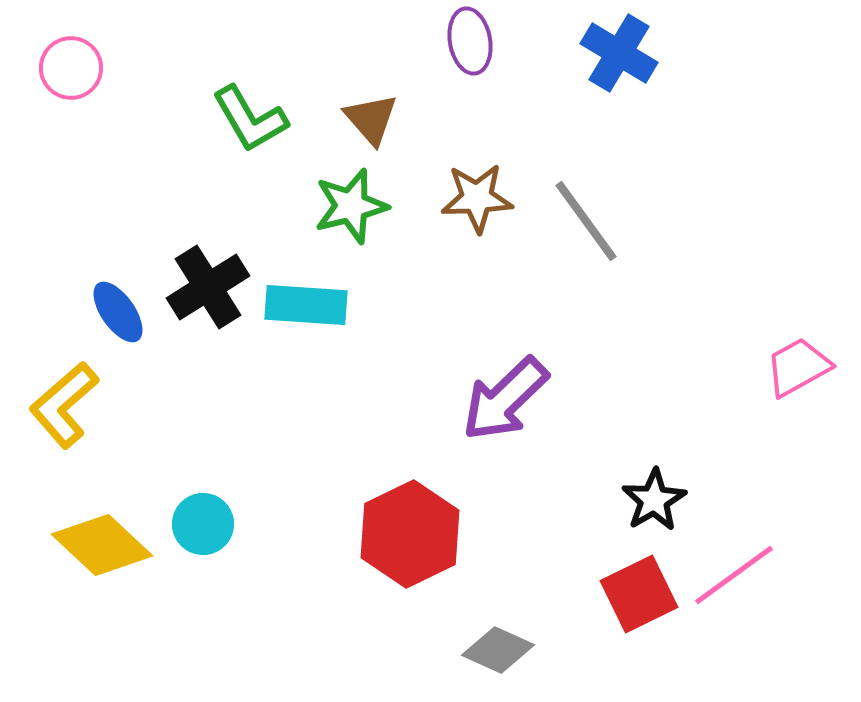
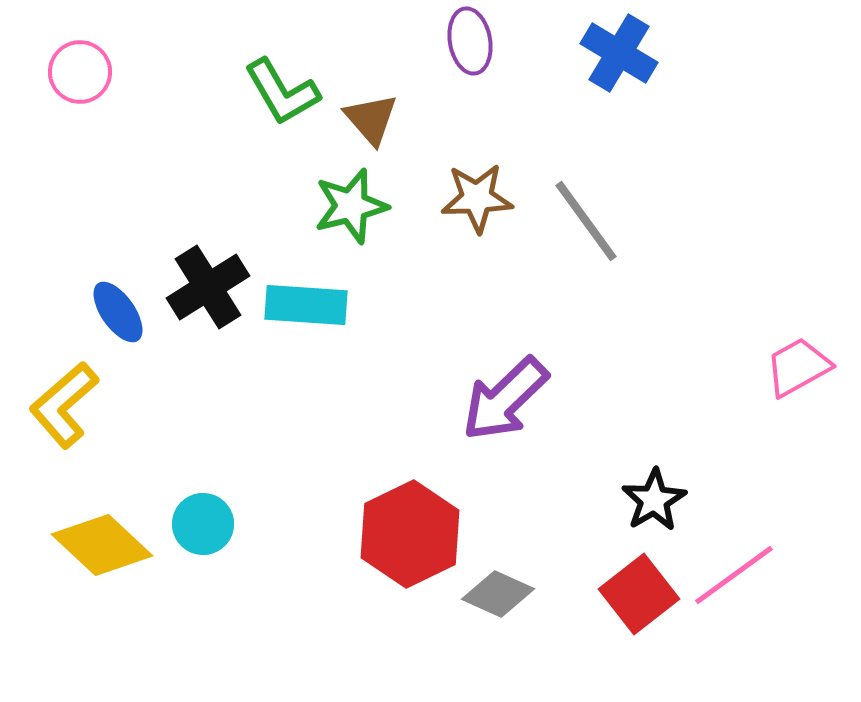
pink circle: moved 9 px right, 4 px down
green L-shape: moved 32 px right, 27 px up
red square: rotated 12 degrees counterclockwise
gray diamond: moved 56 px up
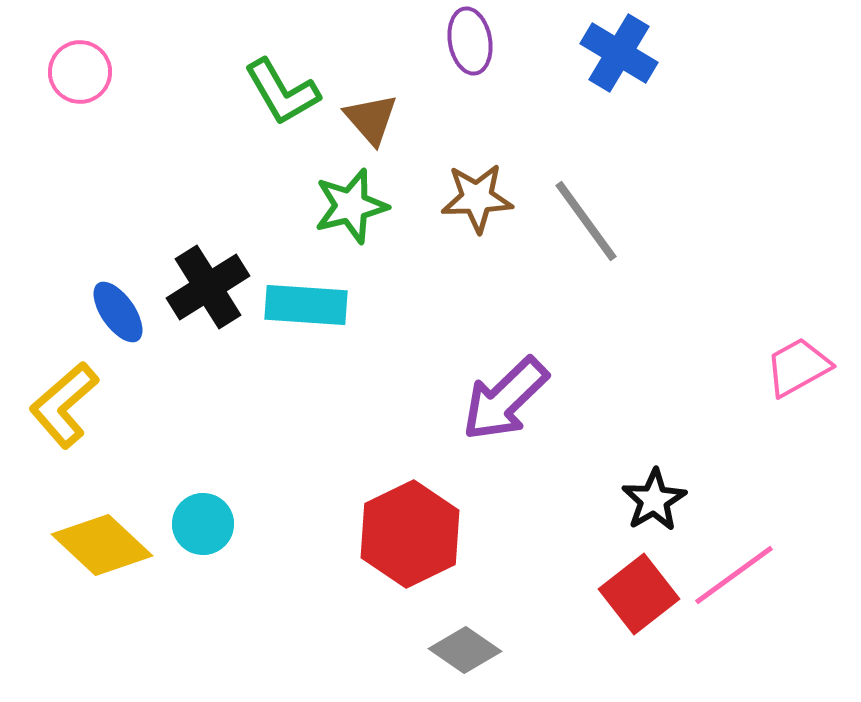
gray diamond: moved 33 px left, 56 px down; rotated 10 degrees clockwise
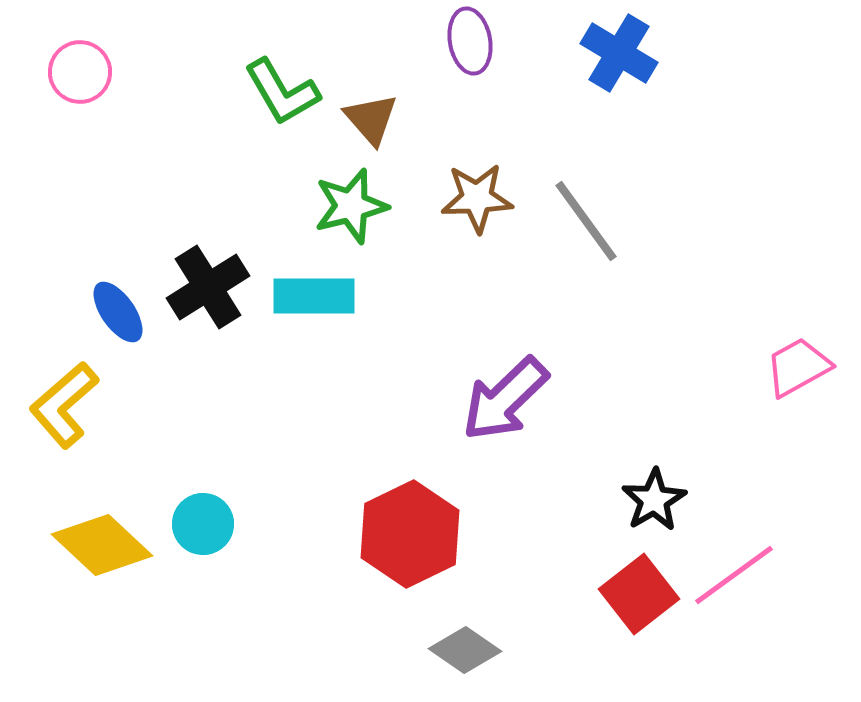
cyan rectangle: moved 8 px right, 9 px up; rotated 4 degrees counterclockwise
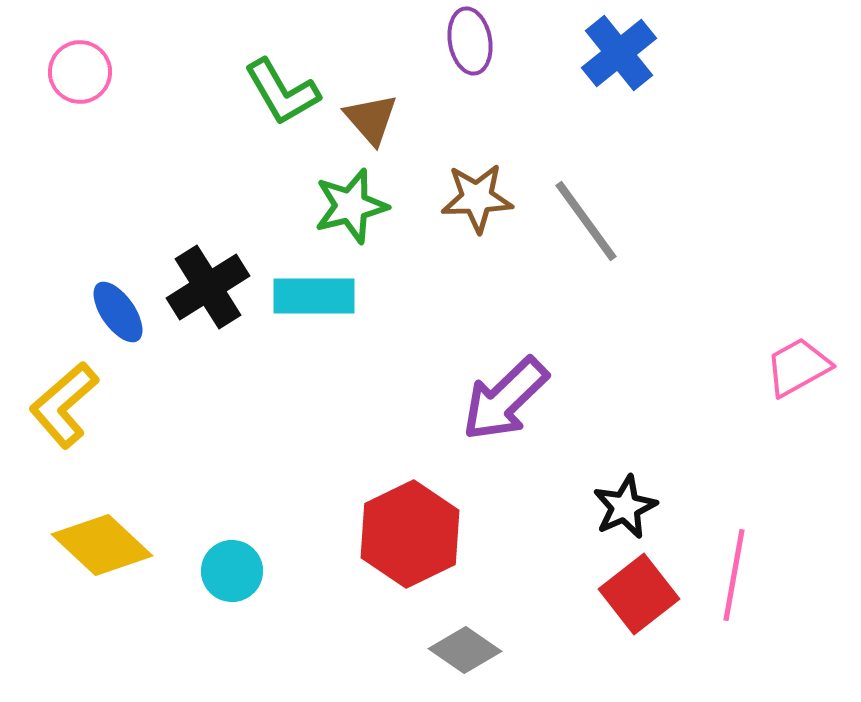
blue cross: rotated 20 degrees clockwise
black star: moved 29 px left, 7 px down; rotated 6 degrees clockwise
cyan circle: moved 29 px right, 47 px down
pink line: rotated 44 degrees counterclockwise
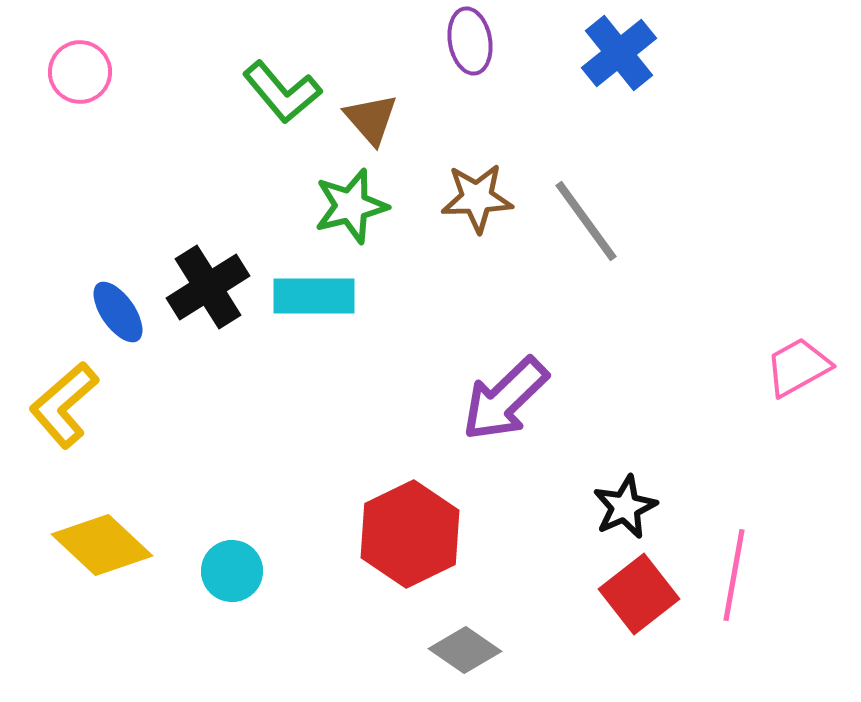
green L-shape: rotated 10 degrees counterclockwise
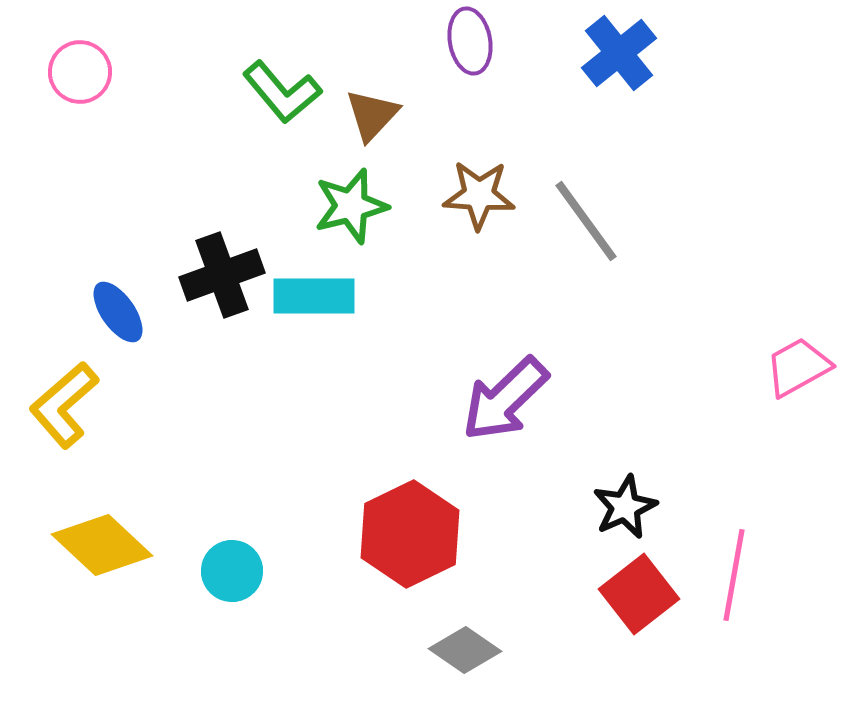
brown triangle: moved 1 px right, 4 px up; rotated 24 degrees clockwise
brown star: moved 2 px right, 3 px up; rotated 6 degrees clockwise
black cross: moved 14 px right, 12 px up; rotated 12 degrees clockwise
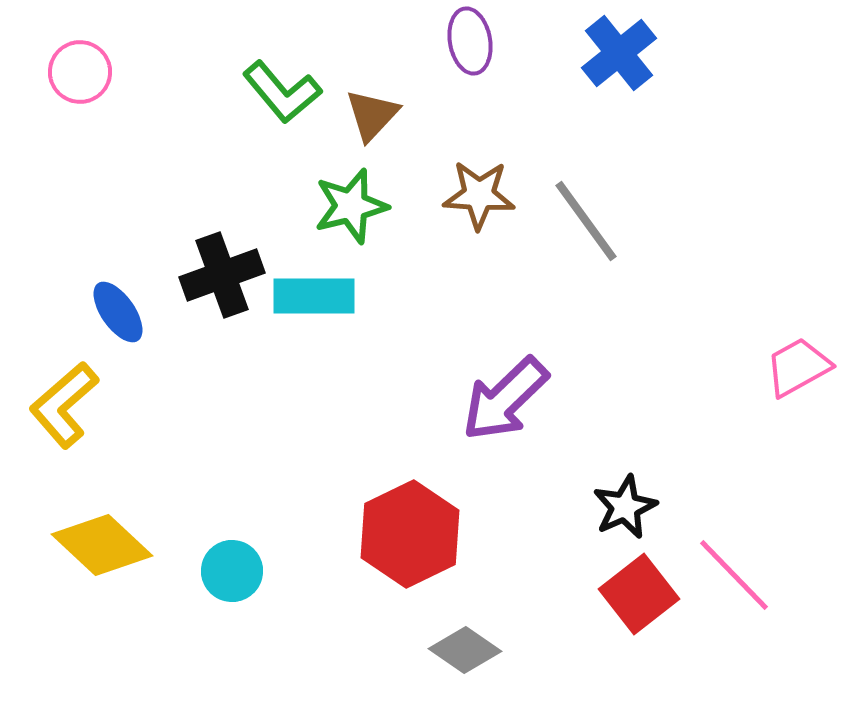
pink line: rotated 54 degrees counterclockwise
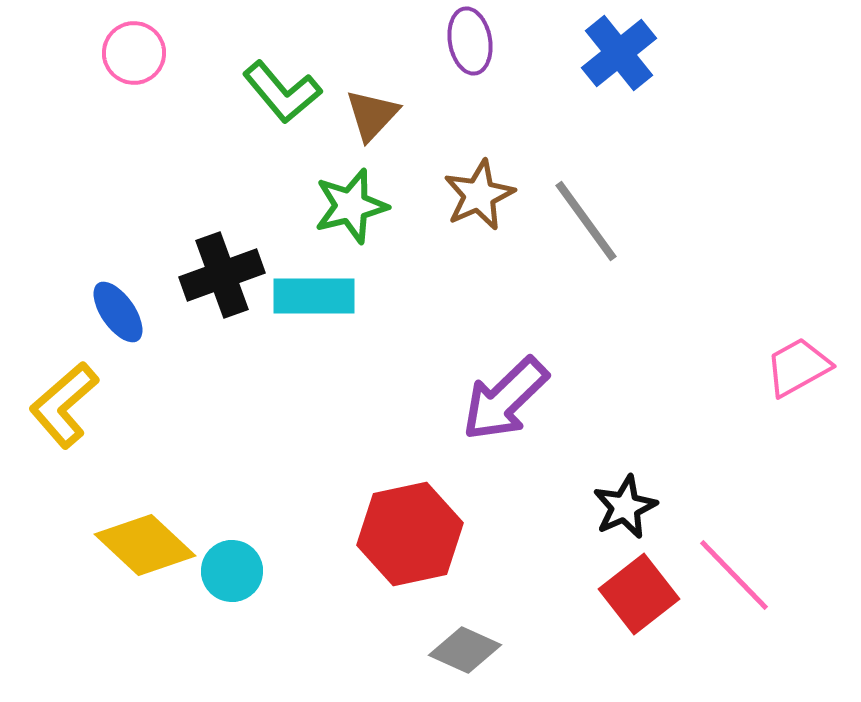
pink circle: moved 54 px right, 19 px up
brown star: rotated 28 degrees counterclockwise
red hexagon: rotated 14 degrees clockwise
yellow diamond: moved 43 px right
gray diamond: rotated 10 degrees counterclockwise
